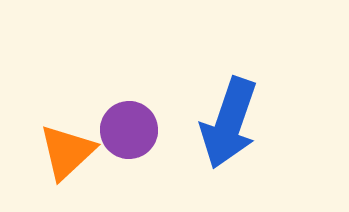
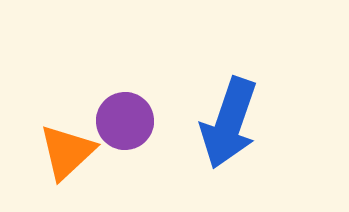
purple circle: moved 4 px left, 9 px up
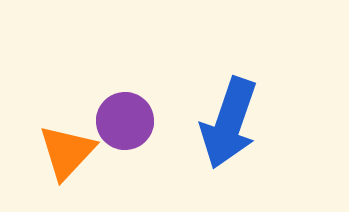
orange triangle: rotated 4 degrees counterclockwise
